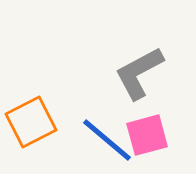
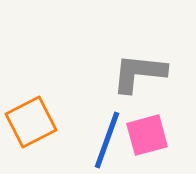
gray L-shape: rotated 34 degrees clockwise
blue line: rotated 70 degrees clockwise
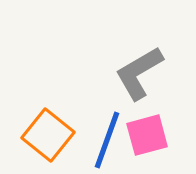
gray L-shape: rotated 36 degrees counterclockwise
orange square: moved 17 px right, 13 px down; rotated 24 degrees counterclockwise
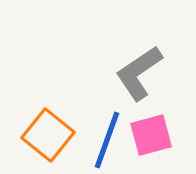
gray L-shape: rotated 4 degrees counterclockwise
pink square: moved 4 px right
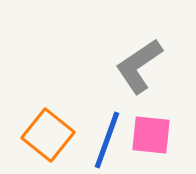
gray L-shape: moved 7 px up
pink square: rotated 21 degrees clockwise
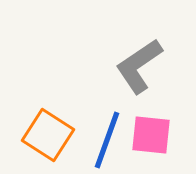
orange square: rotated 6 degrees counterclockwise
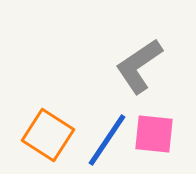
pink square: moved 3 px right, 1 px up
blue line: rotated 14 degrees clockwise
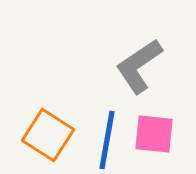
blue line: rotated 24 degrees counterclockwise
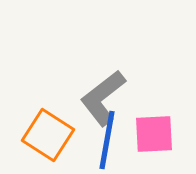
gray L-shape: moved 36 px left, 32 px down; rotated 4 degrees counterclockwise
pink square: rotated 9 degrees counterclockwise
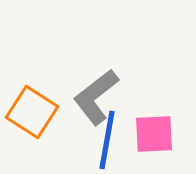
gray L-shape: moved 7 px left, 1 px up
orange square: moved 16 px left, 23 px up
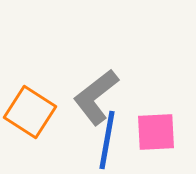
orange square: moved 2 px left
pink square: moved 2 px right, 2 px up
